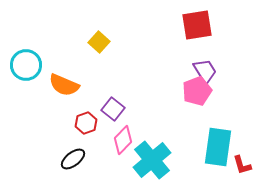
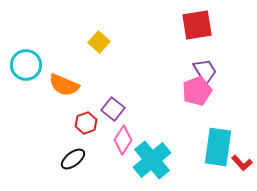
pink diamond: rotated 12 degrees counterclockwise
red L-shape: moved 2 px up; rotated 25 degrees counterclockwise
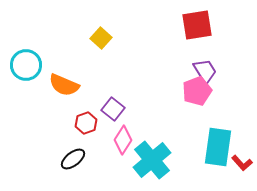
yellow square: moved 2 px right, 4 px up
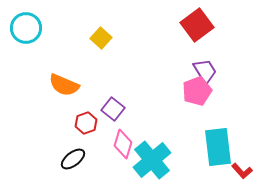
red square: rotated 28 degrees counterclockwise
cyan circle: moved 37 px up
pink diamond: moved 4 px down; rotated 16 degrees counterclockwise
cyan rectangle: rotated 15 degrees counterclockwise
red L-shape: moved 8 px down
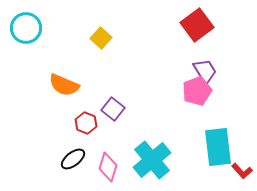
red hexagon: rotated 20 degrees counterclockwise
pink diamond: moved 15 px left, 23 px down
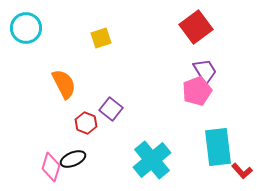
red square: moved 1 px left, 2 px down
yellow square: rotated 30 degrees clockwise
orange semicircle: moved 1 px up; rotated 140 degrees counterclockwise
purple square: moved 2 px left
black ellipse: rotated 15 degrees clockwise
pink diamond: moved 57 px left
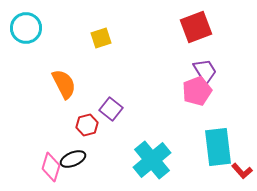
red square: rotated 16 degrees clockwise
red hexagon: moved 1 px right, 2 px down; rotated 25 degrees clockwise
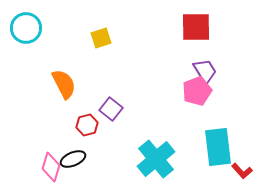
red square: rotated 20 degrees clockwise
cyan cross: moved 4 px right, 1 px up
